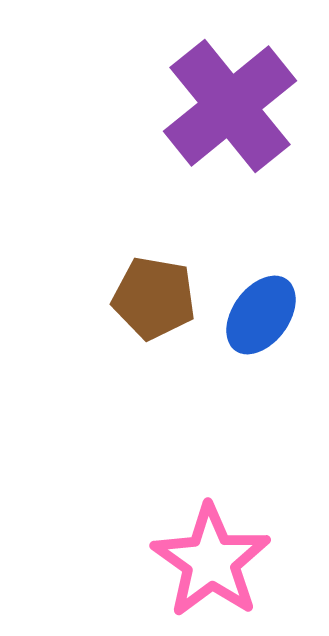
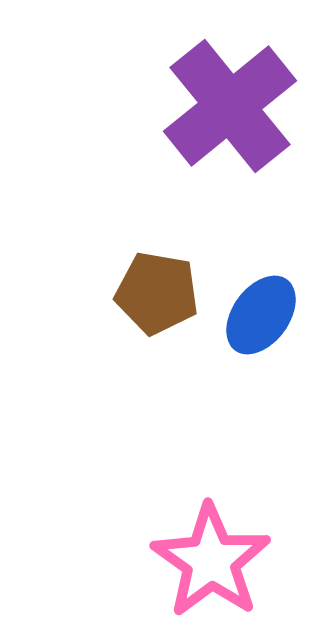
brown pentagon: moved 3 px right, 5 px up
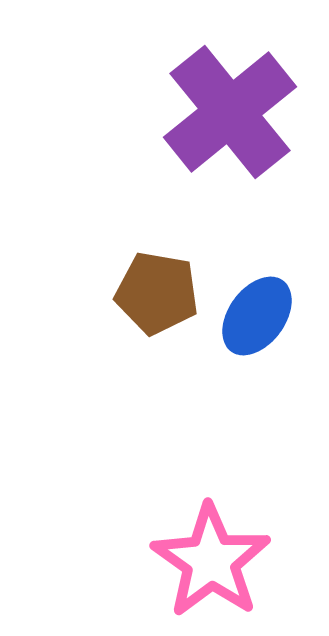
purple cross: moved 6 px down
blue ellipse: moved 4 px left, 1 px down
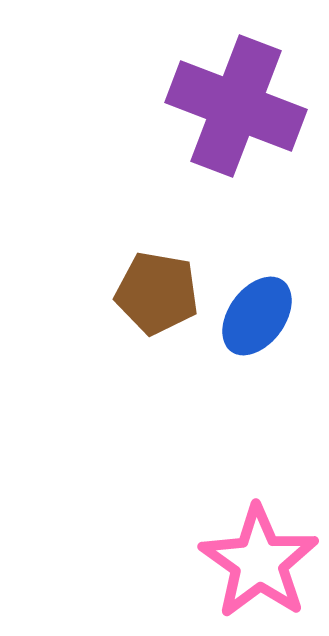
purple cross: moved 6 px right, 6 px up; rotated 30 degrees counterclockwise
pink star: moved 48 px right, 1 px down
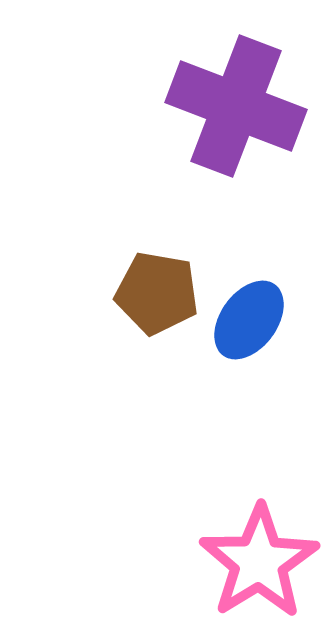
blue ellipse: moved 8 px left, 4 px down
pink star: rotated 5 degrees clockwise
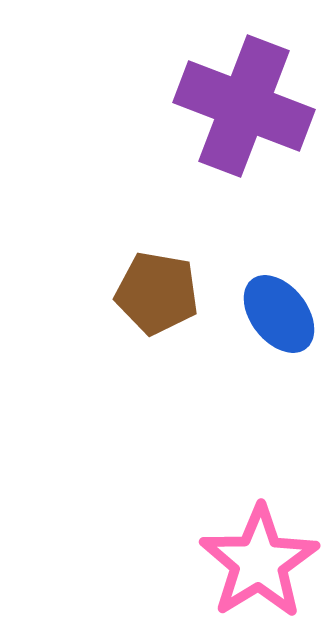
purple cross: moved 8 px right
blue ellipse: moved 30 px right, 6 px up; rotated 74 degrees counterclockwise
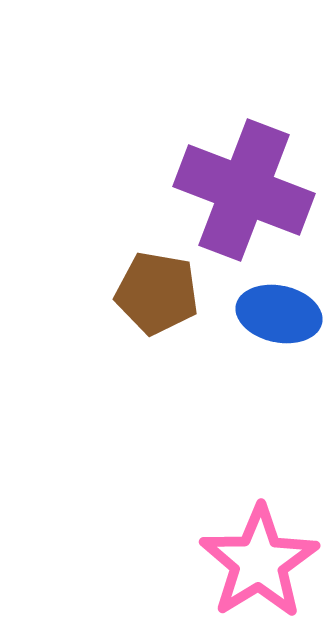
purple cross: moved 84 px down
blue ellipse: rotated 40 degrees counterclockwise
